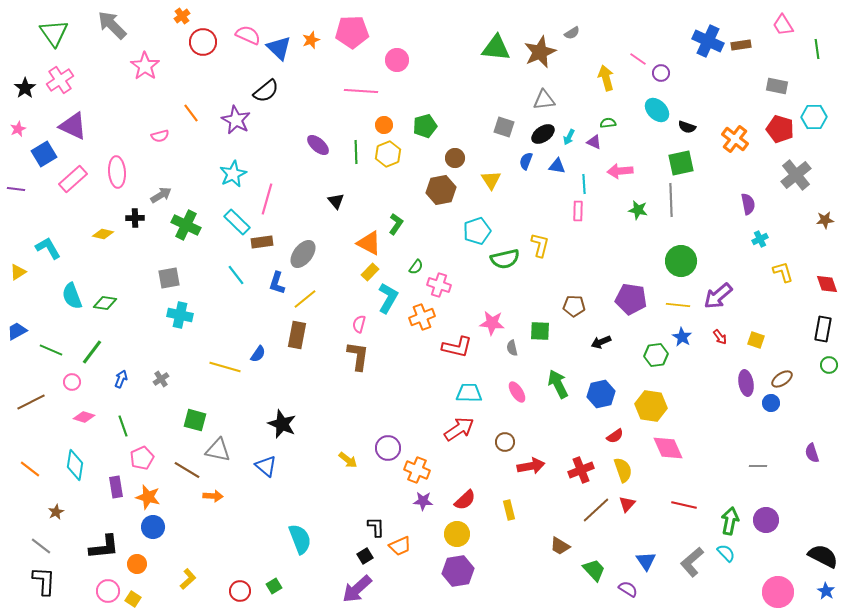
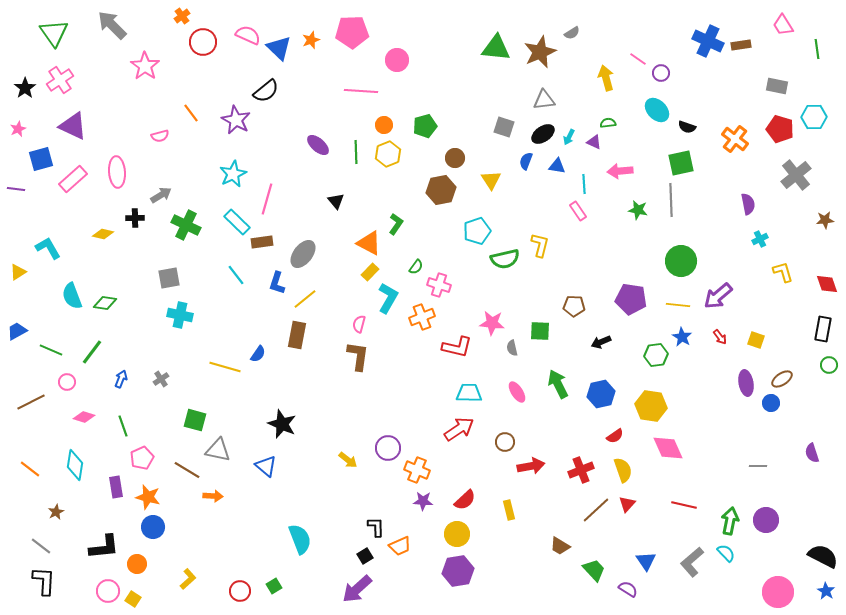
blue square at (44, 154): moved 3 px left, 5 px down; rotated 15 degrees clockwise
pink rectangle at (578, 211): rotated 36 degrees counterclockwise
pink circle at (72, 382): moved 5 px left
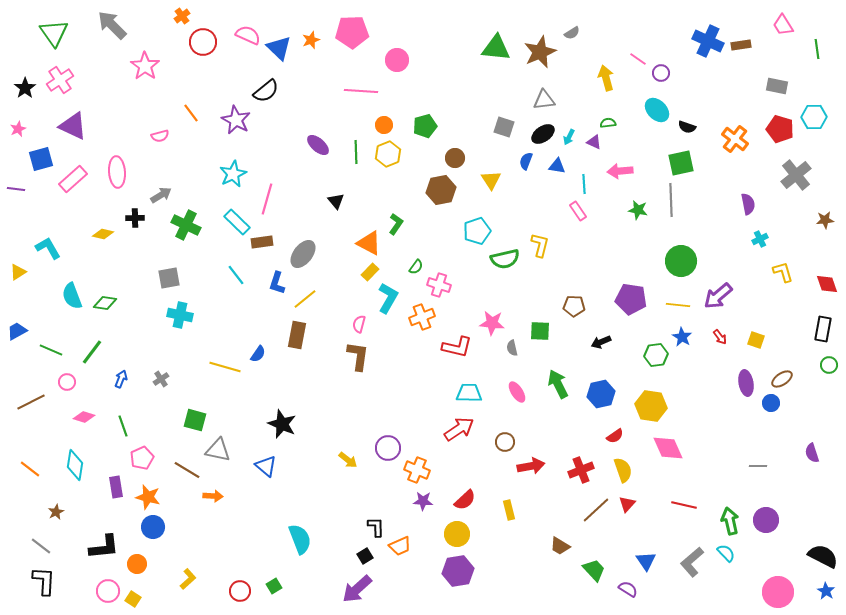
green arrow at (730, 521): rotated 24 degrees counterclockwise
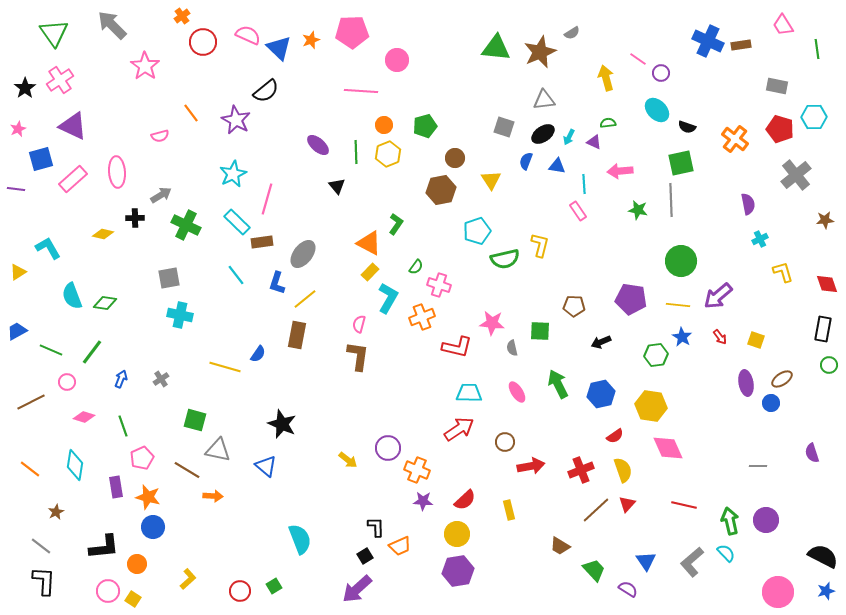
black triangle at (336, 201): moved 1 px right, 15 px up
blue star at (826, 591): rotated 24 degrees clockwise
